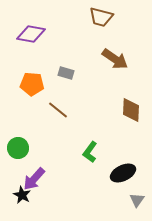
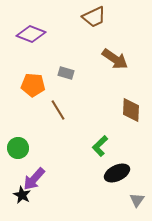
brown trapezoid: moved 7 px left; rotated 40 degrees counterclockwise
purple diamond: rotated 12 degrees clockwise
orange pentagon: moved 1 px right, 1 px down
brown line: rotated 20 degrees clockwise
green L-shape: moved 10 px right, 6 px up; rotated 10 degrees clockwise
black ellipse: moved 6 px left
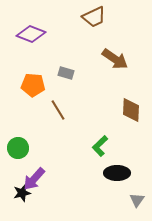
black ellipse: rotated 25 degrees clockwise
black star: moved 2 px up; rotated 30 degrees clockwise
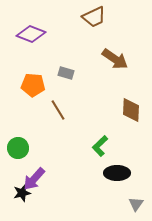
gray triangle: moved 1 px left, 4 px down
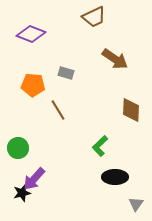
black ellipse: moved 2 px left, 4 px down
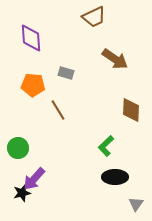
purple diamond: moved 4 px down; rotated 64 degrees clockwise
green L-shape: moved 6 px right
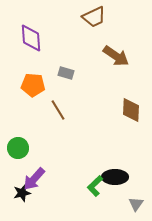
brown arrow: moved 1 px right, 3 px up
green L-shape: moved 11 px left, 40 px down
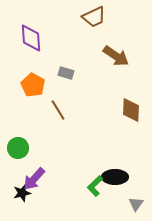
orange pentagon: rotated 25 degrees clockwise
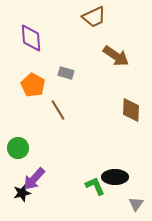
green L-shape: rotated 110 degrees clockwise
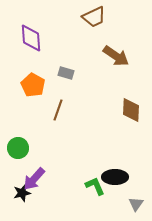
brown line: rotated 50 degrees clockwise
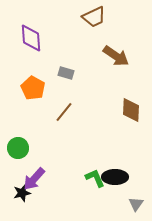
orange pentagon: moved 3 px down
brown line: moved 6 px right, 2 px down; rotated 20 degrees clockwise
green L-shape: moved 8 px up
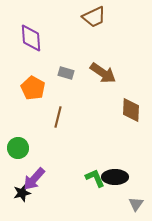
brown arrow: moved 13 px left, 17 px down
brown line: moved 6 px left, 5 px down; rotated 25 degrees counterclockwise
